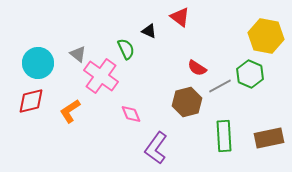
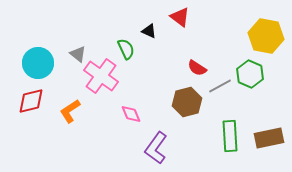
green rectangle: moved 6 px right
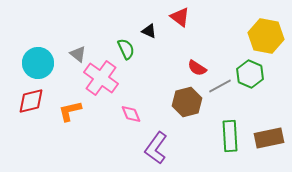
pink cross: moved 2 px down
orange L-shape: rotated 20 degrees clockwise
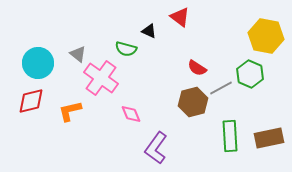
green semicircle: rotated 130 degrees clockwise
gray line: moved 1 px right, 2 px down
brown hexagon: moved 6 px right
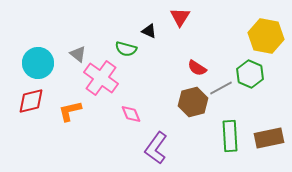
red triangle: rotated 25 degrees clockwise
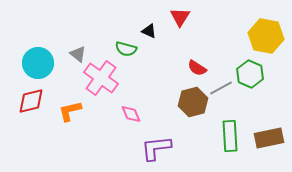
purple L-shape: rotated 48 degrees clockwise
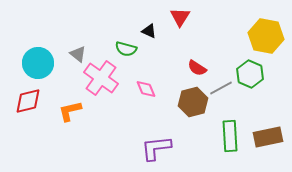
red diamond: moved 3 px left
pink diamond: moved 15 px right, 25 px up
brown rectangle: moved 1 px left, 1 px up
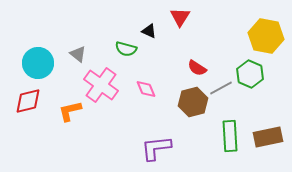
pink cross: moved 7 px down
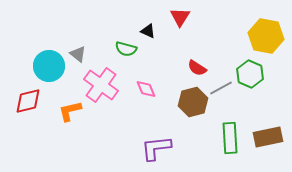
black triangle: moved 1 px left
cyan circle: moved 11 px right, 3 px down
green rectangle: moved 2 px down
